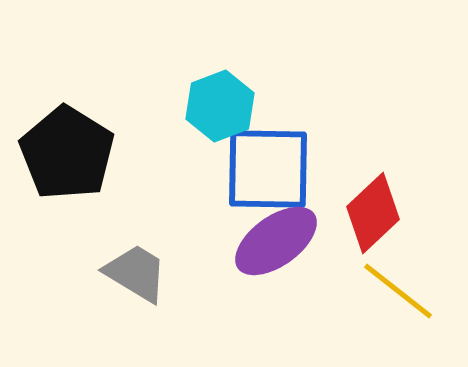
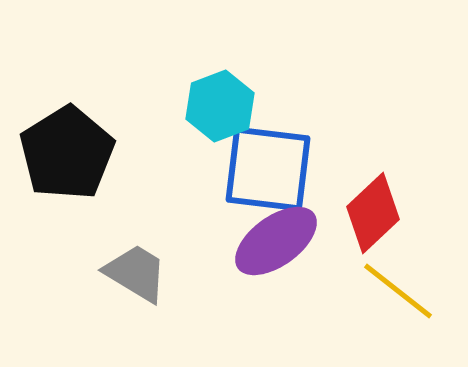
black pentagon: rotated 8 degrees clockwise
blue square: rotated 6 degrees clockwise
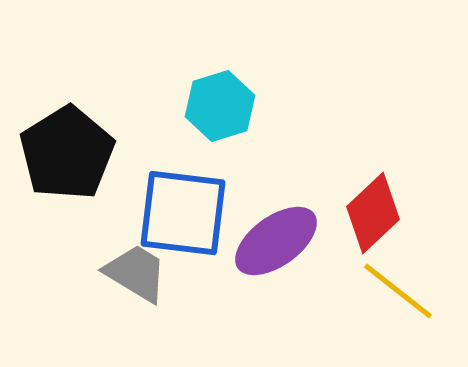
cyan hexagon: rotated 4 degrees clockwise
blue square: moved 85 px left, 44 px down
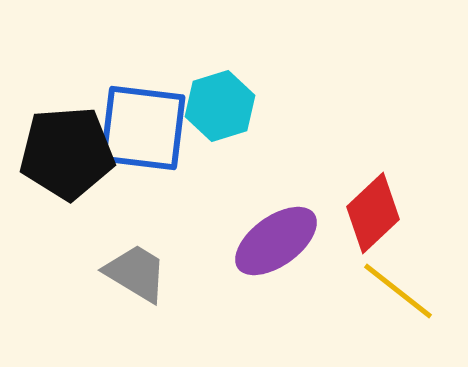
black pentagon: rotated 28 degrees clockwise
blue square: moved 40 px left, 85 px up
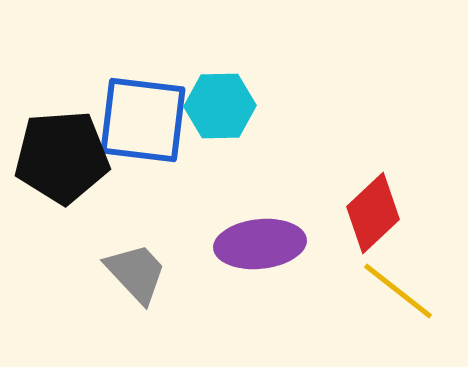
cyan hexagon: rotated 16 degrees clockwise
blue square: moved 8 px up
black pentagon: moved 5 px left, 4 px down
purple ellipse: moved 16 px left, 3 px down; rotated 30 degrees clockwise
gray trapezoid: rotated 16 degrees clockwise
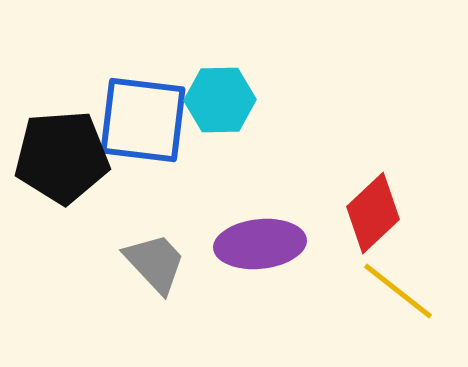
cyan hexagon: moved 6 px up
gray trapezoid: moved 19 px right, 10 px up
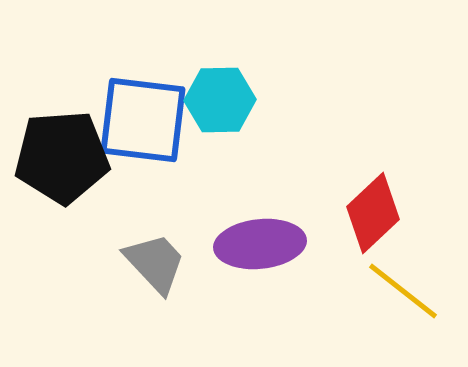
yellow line: moved 5 px right
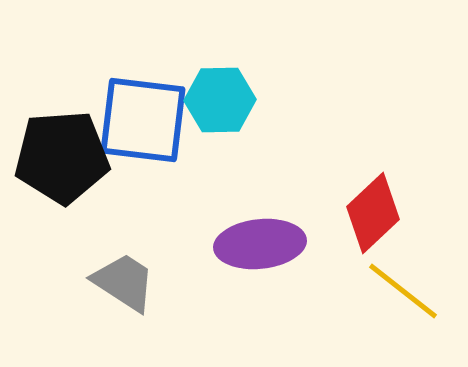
gray trapezoid: moved 31 px left, 19 px down; rotated 14 degrees counterclockwise
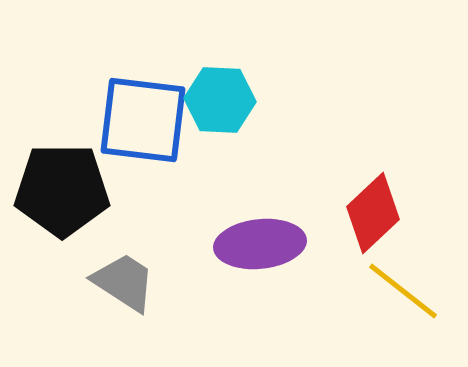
cyan hexagon: rotated 4 degrees clockwise
black pentagon: moved 33 px down; rotated 4 degrees clockwise
